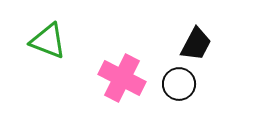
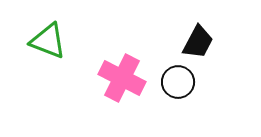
black trapezoid: moved 2 px right, 2 px up
black circle: moved 1 px left, 2 px up
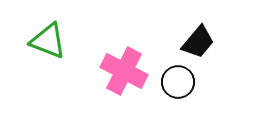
black trapezoid: rotated 12 degrees clockwise
pink cross: moved 2 px right, 7 px up
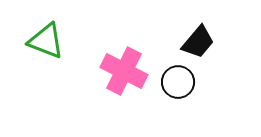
green triangle: moved 2 px left
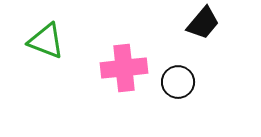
black trapezoid: moved 5 px right, 19 px up
pink cross: moved 3 px up; rotated 33 degrees counterclockwise
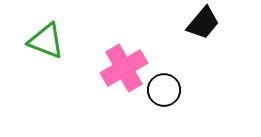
pink cross: rotated 24 degrees counterclockwise
black circle: moved 14 px left, 8 px down
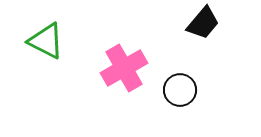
green triangle: rotated 6 degrees clockwise
black circle: moved 16 px right
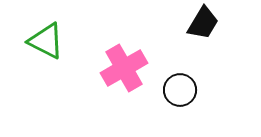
black trapezoid: rotated 9 degrees counterclockwise
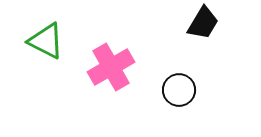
pink cross: moved 13 px left, 1 px up
black circle: moved 1 px left
